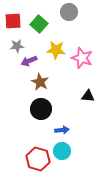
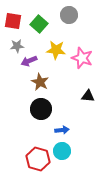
gray circle: moved 3 px down
red square: rotated 12 degrees clockwise
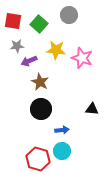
black triangle: moved 4 px right, 13 px down
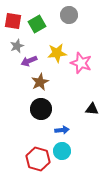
green square: moved 2 px left; rotated 18 degrees clockwise
gray star: rotated 16 degrees counterclockwise
yellow star: moved 1 px right, 3 px down; rotated 12 degrees counterclockwise
pink star: moved 1 px left, 5 px down
brown star: rotated 18 degrees clockwise
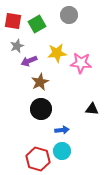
pink star: rotated 15 degrees counterclockwise
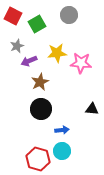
red square: moved 5 px up; rotated 18 degrees clockwise
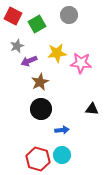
cyan circle: moved 4 px down
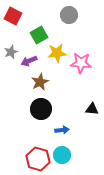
green square: moved 2 px right, 11 px down
gray star: moved 6 px left, 6 px down
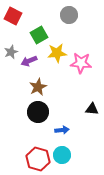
brown star: moved 2 px left, 5 px down
black circle: moved 3 px left, 3 px down
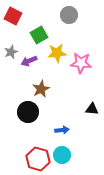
brown star: moved 3 px right, 2 px down
black circle: moved 10 px left
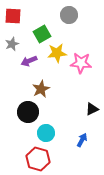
red square: rotated 24 degrees counterclockwise
green square: moved 3 px right, 1 px up
gray star: moved 1 px right, 8 px up
black triangle: rotated 32 degrees counterclockwise
blue arrow: moved 20 px right, 10 px down; rotated 56 degrees counterclockwise
cyan circle: moved 16 px left, 22 px up
